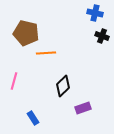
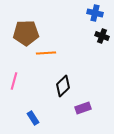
brown pentagon: rotated 15 degrees counterclockwise
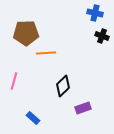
blue rectangle: rotated 16 degrees counterclockwise
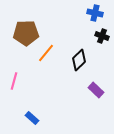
orange line: rotated 48 degrees counterclockwise
black diamond: moved 16 px right, 26 px up
purple rectangle: moved 13 px right, 18 px up; rotated 63 degrees clockwise
blue rectangle: moved 1 px left
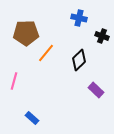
blue cross: moved 16 px left, 5 px down
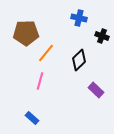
pink line: moved 26 px right
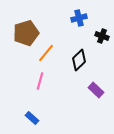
blue cross: rotated 28 degrees counterclockwise
brown pentagon: rotated 15 degrees counterclockwise
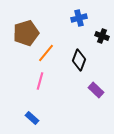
black diamond: rotated 25 degrees counterclockwise
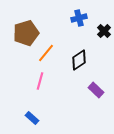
black cross: moved 2 px right, 5 px up; rotated 24 degrees clockwise
black diamond: rotated 35 degrees clockwise
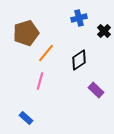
blue rectangle: moved 6 px left
